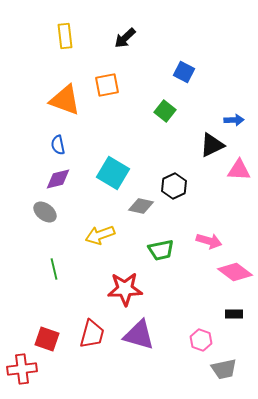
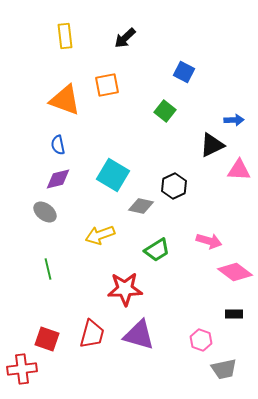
cyan square: moved 2 px down
green trapezoid: moved 4 px left; rotated 20 degrees counterclockwise
green line: moved 6 px left
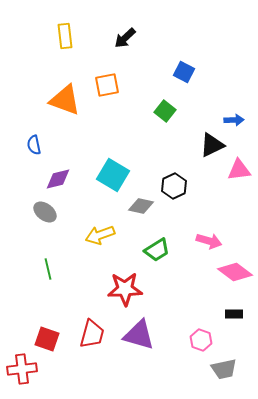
blue semicircle: moved 24 px left
pink triangle: rotated 10 degrees counterclockwise
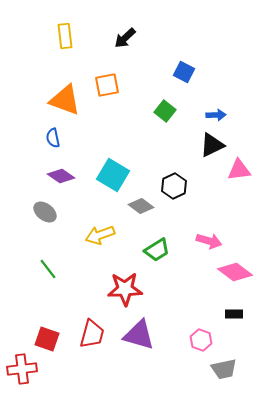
blue arrow: moved 18 px left, 5 px up
blue semicircle: moved 19 px right, 7 px up
purple diamond: moved 3 px right, 3 px up; rotated 48 degrees clockwise
gray diamond: rotated 25 degrees clockwise
green line: rotated 25 degrees counterclockwise
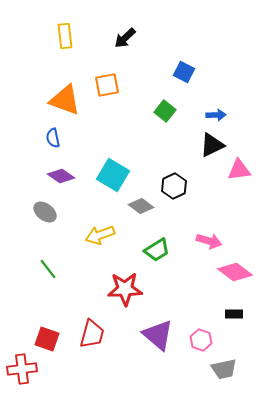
purple triangle: moved 19 px right; rotated 24 degrees clockwise
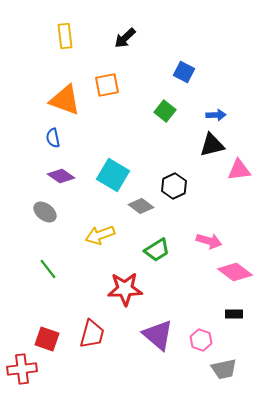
black triangle: rotated 12 degrees clockwise
